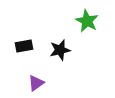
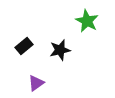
black rectangle: rotated 30 degrees counterclockwise
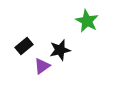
purple triangle: moved 6 px right, 17 px up
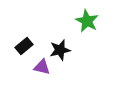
purple triangle: moved 1 px down; rotated 48 degrees clockwise
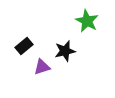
black star: moved 5 px right, 1 px down
purple triangle: rotated 30 degrees counterclockwise
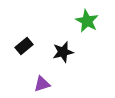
black star: moved 2 px left, 1 px down
purple triangle: moved 17 px down
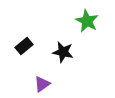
black star: rotated 25 degrees clockwise
purple triangle: rotated 18 degrees counterclockwise
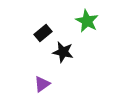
black rectangle: moved 19 px right, 13 px up
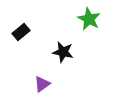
green star: moved 2 px right, 2 px up
black rectangle: moved 22 px left, 1 px up
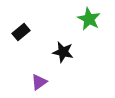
purple triangle: moved 3 px left, 2 px up
